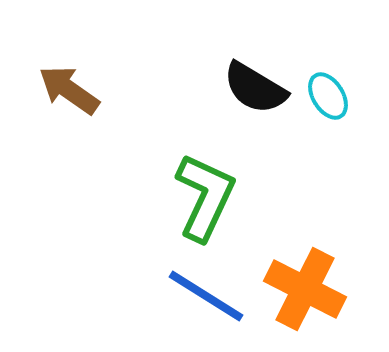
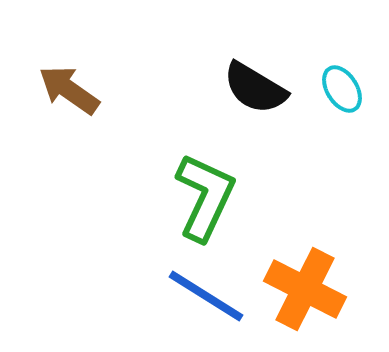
cyan ellipse: moved 14 px right, 7 px up
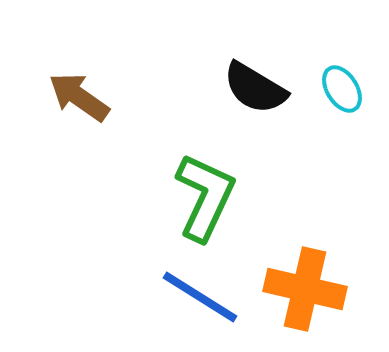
brown arrow: moved 10 px right, 7 px down
orange cross: rotated 14 degrees counterclockwise
blue line: moved 6 px left, 1 px down
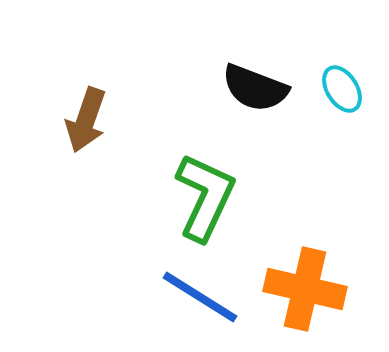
black semicircle: rotated 10 degrees counterclockwise
brown arrow: moved 7 px right, 23 px down; rotated 106 degrees counterclockwise
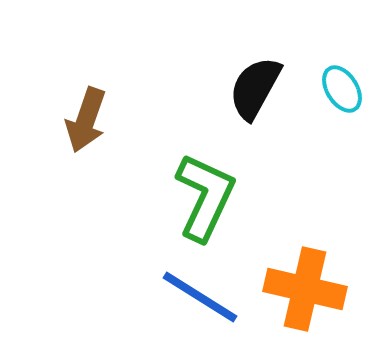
black semicircle: rotated 98 degrees clockwise
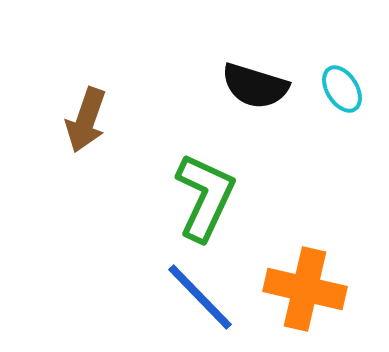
black semicircle: moved 2 px up; rotated 102 degrees counterclockwise
blue line: rotated 14 degrees clockwise
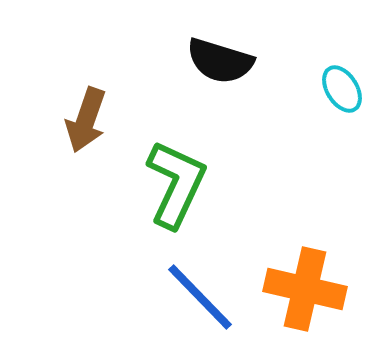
black semicircle: moved 35 px left, 25 px up
green L-shape: moved 29 px left, 13 px up
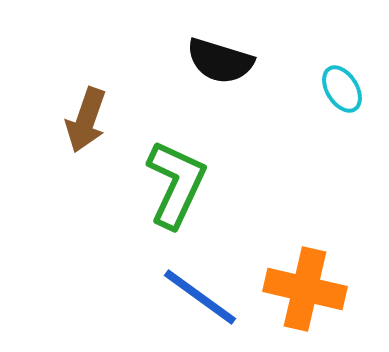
blue line: rotated 10 degrees counterclockwise
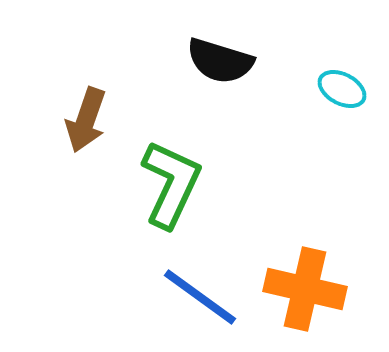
cyan ellipse: rotated 30 degrees counterclockwise
green L-shape: moved 5 px left
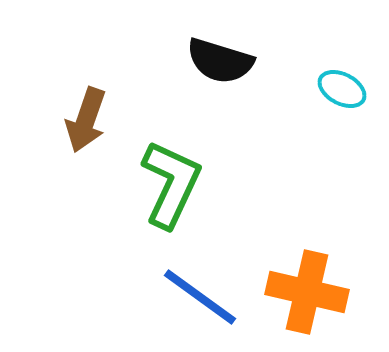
orange cross: moved 2 px right, 3 px down
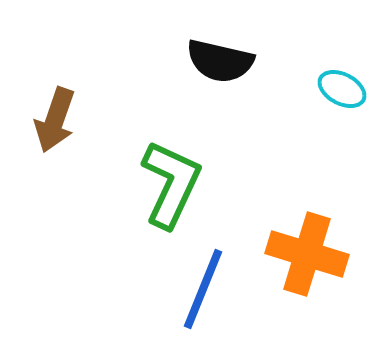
black semicircle: rotated 4 degrees counterclockwise
brown arrow: moved 31 px left
orange cross: moved 38 px up; rotated 4 degrees clockwise
blue line: moved 3 px right, 8 px up; rotated 76 degrees clockwise
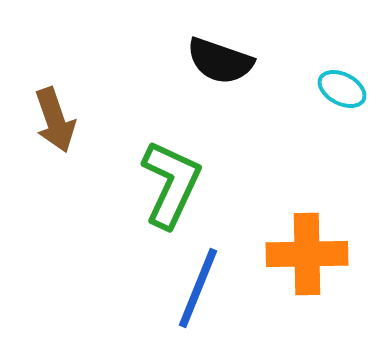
black semicircle: rotated 6 degrees clockwise
brown arrow: rotated 38 degrees counterclockwise
orange cross: rotated 18 degrees counterclockwise
blue line: moved 5 px left, 1 px up
